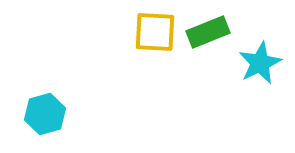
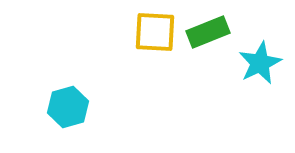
cyan hexagon: moved 23 px right, 7 px up
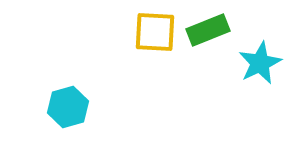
green rectangle: moved 2 px up
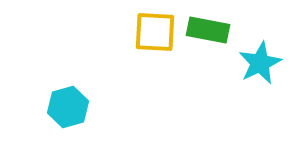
green rectangle: rotated 33 degrees clockwise
